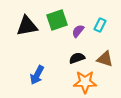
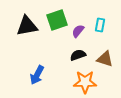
cyan rectangle: rotated 16 degrees counterclockwise
black semicircle: moved 1 px right, 3 px up
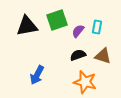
cyan rectangle: moved 3 px left, 2 px down
brown triangle: moved 2 px left, 3 px up
orange star: rotated 15 degrees clockwise
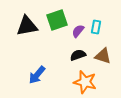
cyan rectangle: moved 1 px left
blue arrow: rotated 12 degrees clockwise
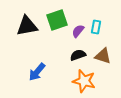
blue arrow: moved 3 px up
orange star: moved 1 px left, 1 px up
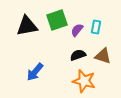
purple semicircle: moved 1 px left, 1 px up
blue arrow: moved 2 px left
